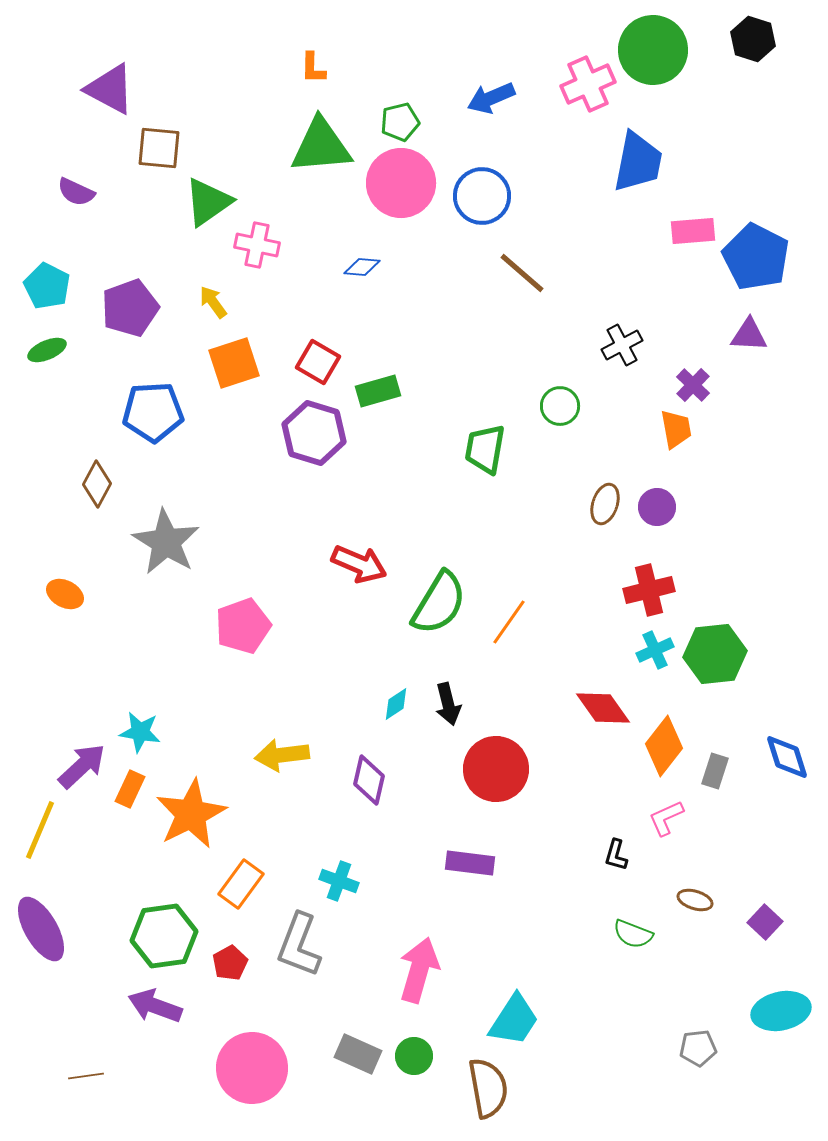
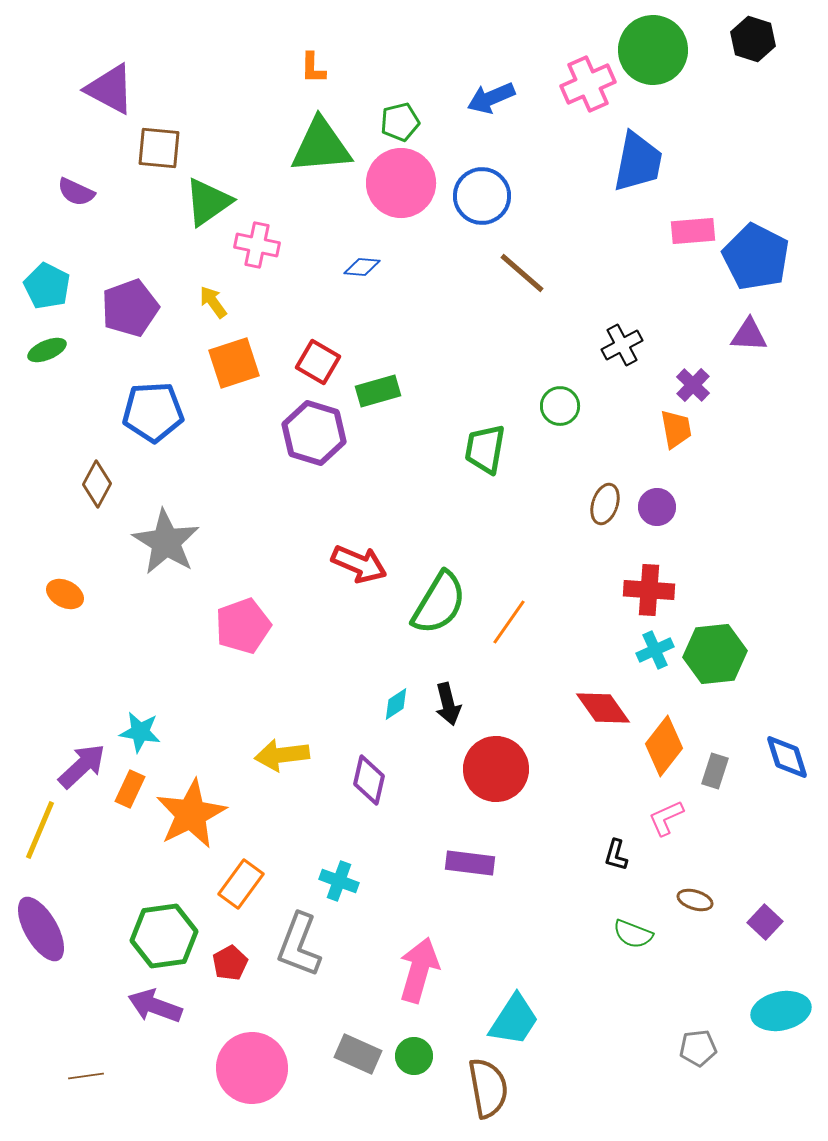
red cross at (649, 590): rotated 18 degrees clockwise
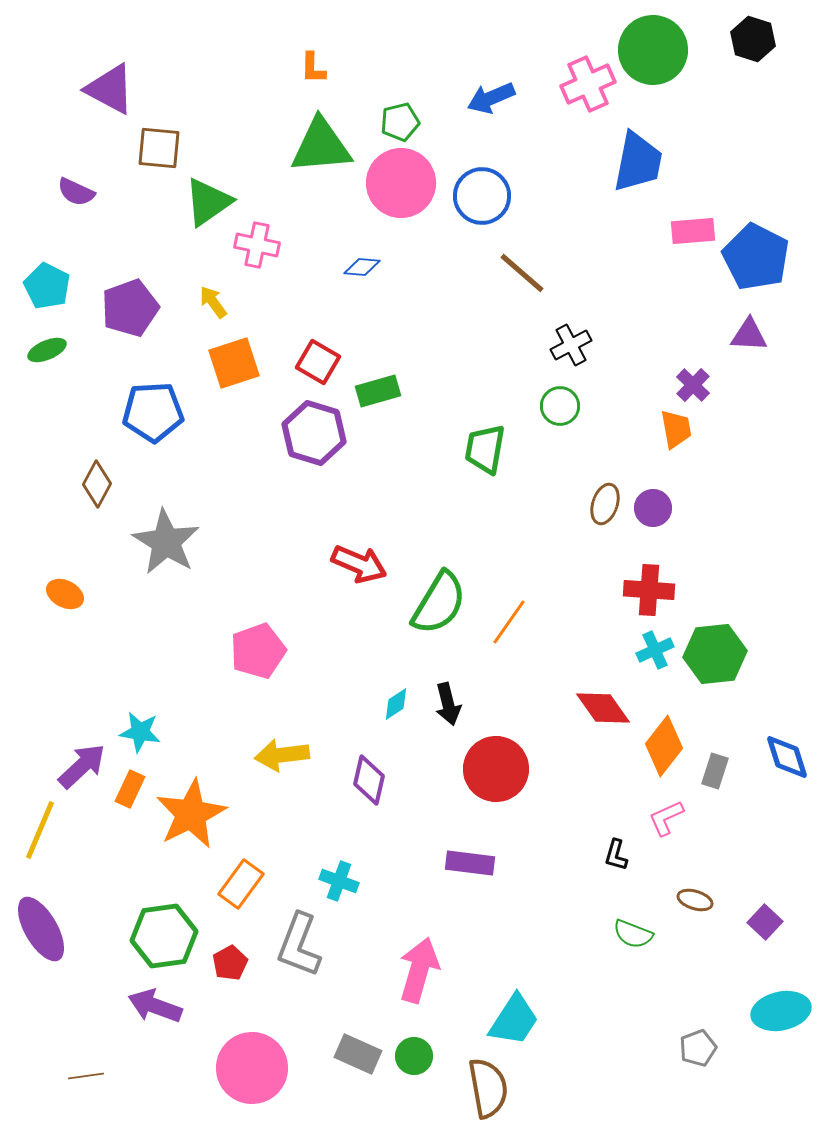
black cross at (622, 345): moved 51 px left
purple circle at (657, 507): moved 4 px left, 1 px down
pink pentagon at (243, 626): moved 15 px right, 25 px down
gray pentagon at (698, 1048): rotated 15 degrees counterclockwise
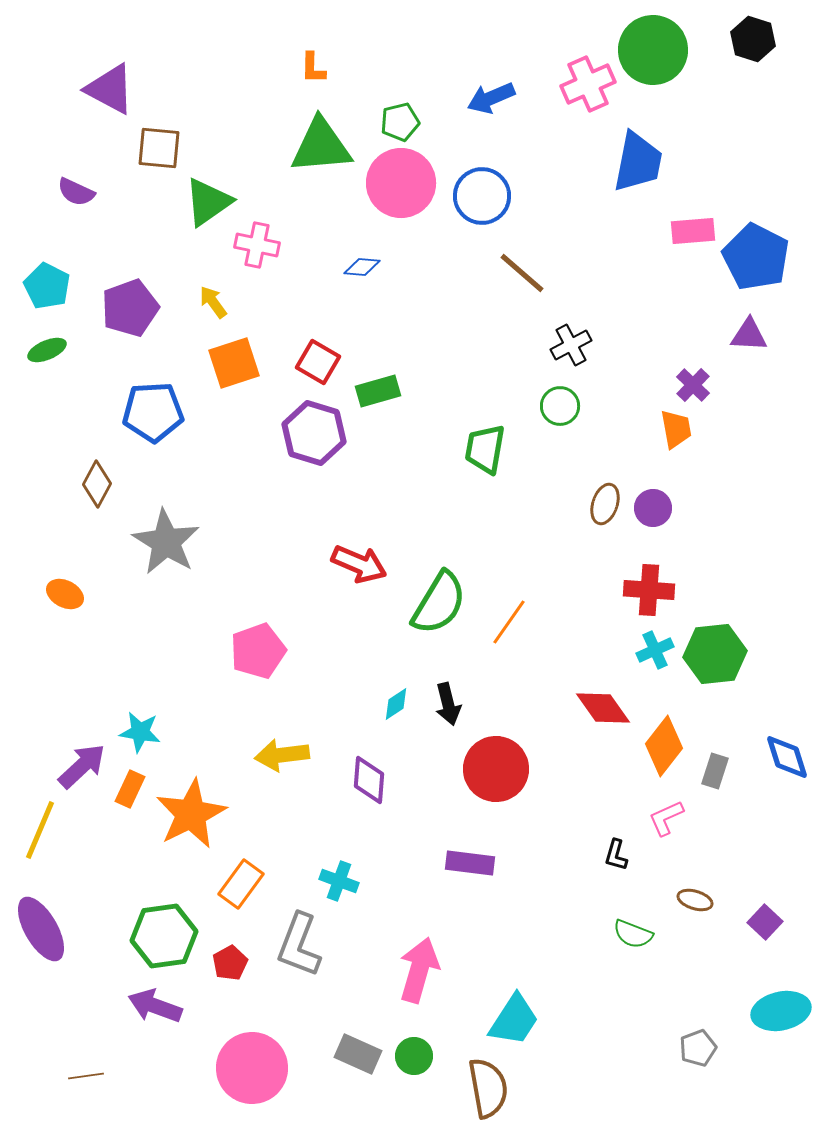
purple diamond at (369, 780): rotated 9 degrees counterclockwise
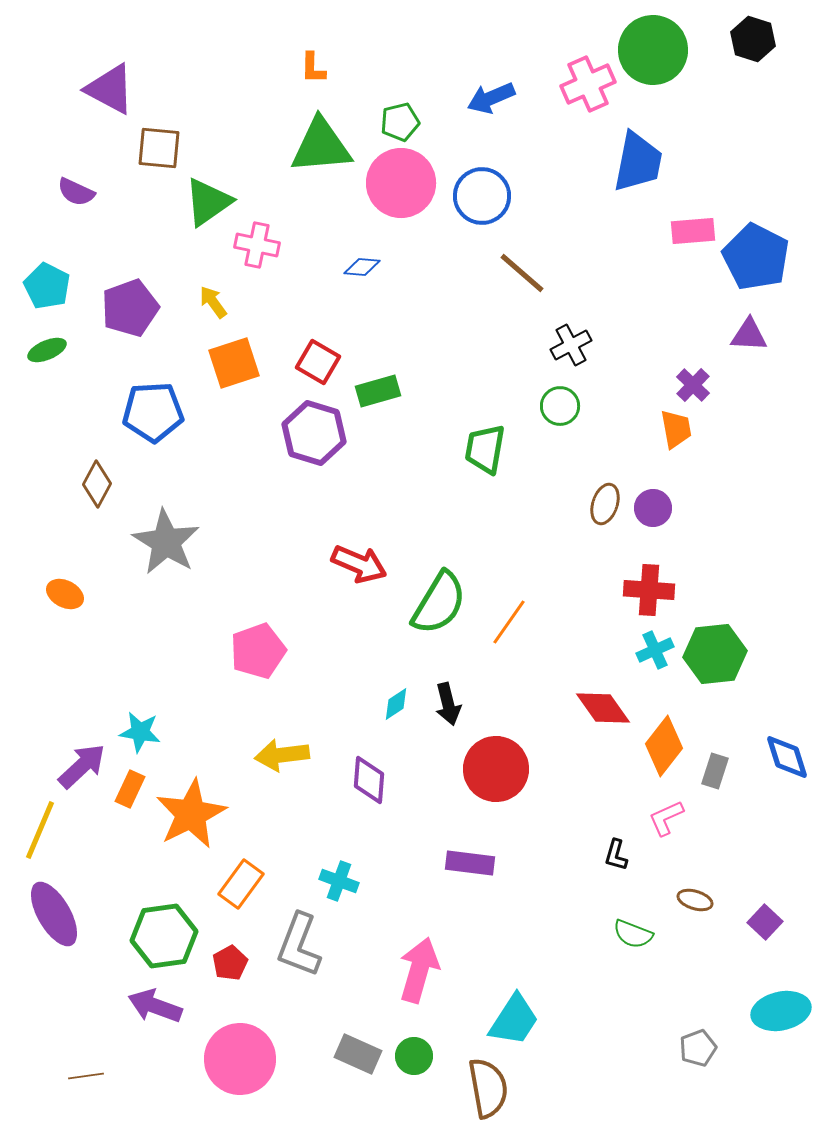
purple ellipse at (41, 929): moved 13 px right, 15 px up
pink circle at (252, 1068): moved 12 px left, 9 px up
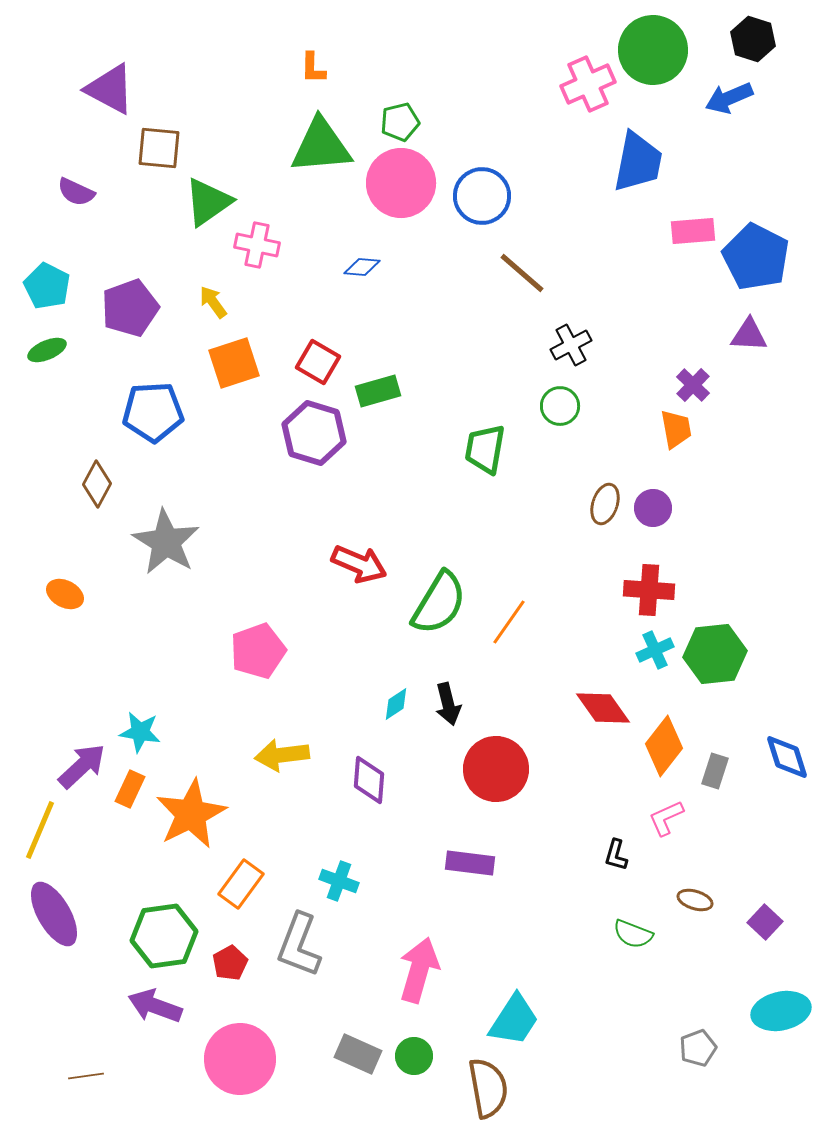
blue arrow at (491, 98): moved 238 px right
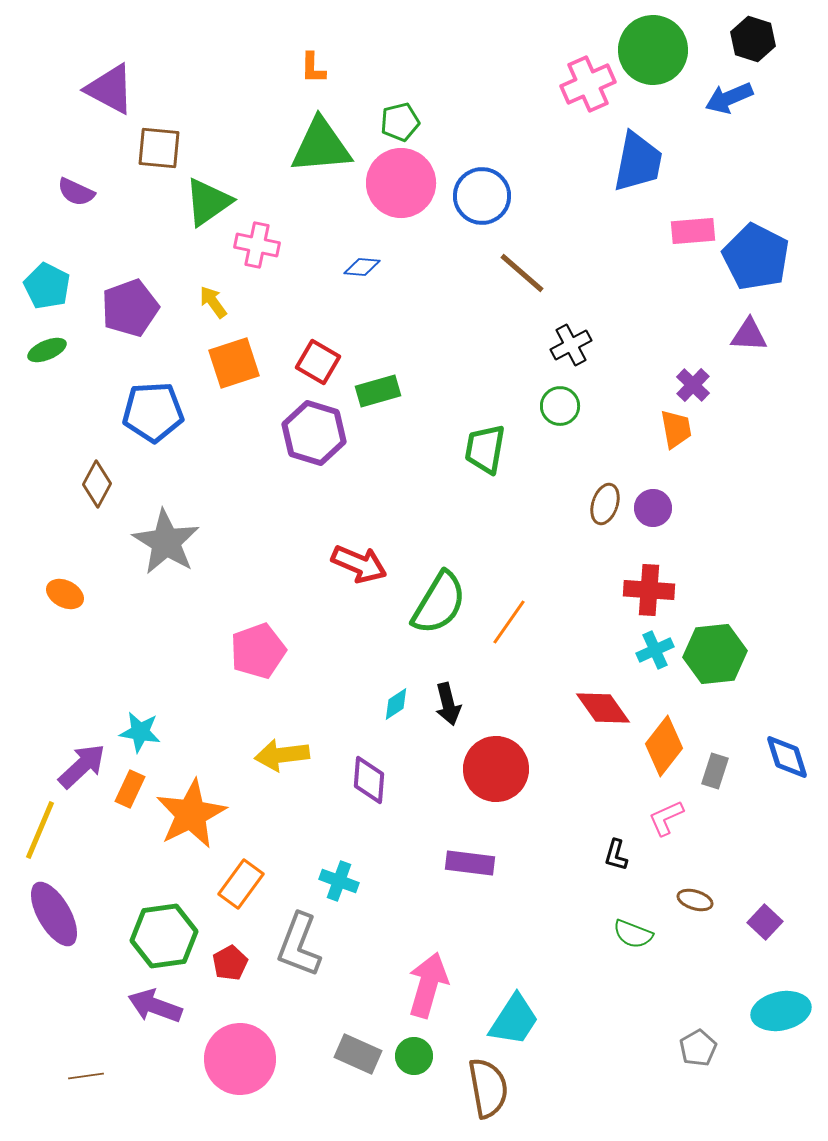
pink arrow at (419, 970): moved 9 px right, 15 px down
gray pentagon at (698, 1048): rotated 9 degrees counterclockwise
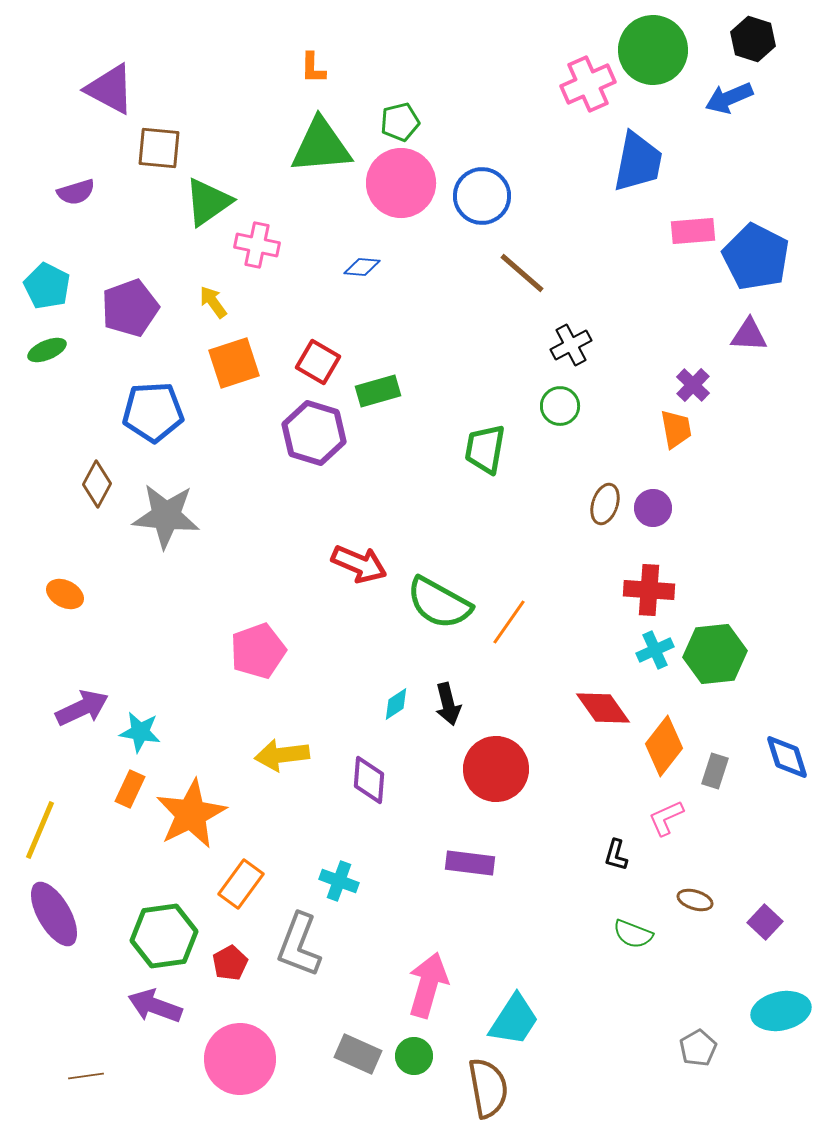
purple semicircle at (76, 192): rotated 42 degrees counterclockwise
gray star at (166, 542): moved 26 px up; rotated 26 degrees counterclockwise
green semicircle at (439, 603): rotated 88 degrees clockwise
purple arrow at (82, 766): moved 58 px up; rotated 18 degrees clockwise
